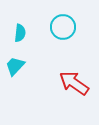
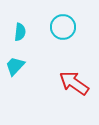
cyan semicircle: moved 1 px up
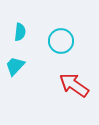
cyan circle: moved 2 px left, 14 px down
red arrow: moved 2 px down
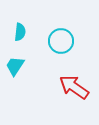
cyan trapezoid: rotated 10 degrees counterclockwise
red arrow: moved 2 px down
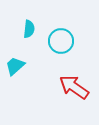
cyan semicircle: moved 9 px right, 3 px up
cyan trapezoid: rotated 15 degrees clockwise
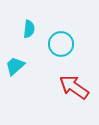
cyan circle: moved 3 px down
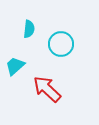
red arrow: moved 27 px left, 2 px down; rotated 8 degrees clockwise
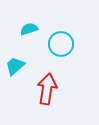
cyan semicircle: rotated 114 degrees counterclockwise
red arrow: rotated 56 degrees clockwise
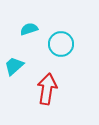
cyan trapezoid: moved 1 px left
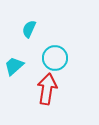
cyan semicircle: rotated 48 degrees counterclockwise
cyan circle: moved 6 px left, 14 px down
